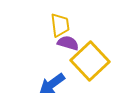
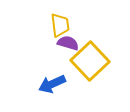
blue arrow: rotated 12 degrees clockwise
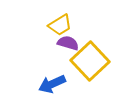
yellow trapezoid: rotated 65 degrees clockwise
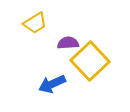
yellow trapezoid: moved 25 px left, 2 px up
purple semicircle: rotated 20 degrees counterclockwise
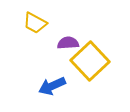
yellow trapezoid: rotated 60 degrees clockwise
blue arrow: moved 2 px down
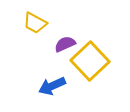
purple semicircle: moved 3 px left, 1 px down; rotated 20 degrees counterclockwise
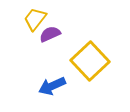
yellow trapezoid: moved 4 px up; rotated 100 degrees clockwise
purple semicircle: moved 15 px left, 10 px up
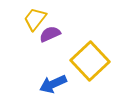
blue arrow: moved 1 px right, 2 px up
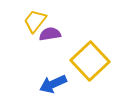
yellow trapezoid: moved 2 px down
purple semicircle: rotated 15 degrees clockwise
